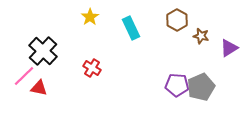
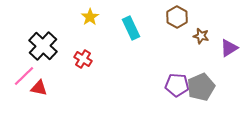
brown hexagon: moved 3 px up
black cross: moved 5 px up
red cross: moved 9 px left, 9 px up
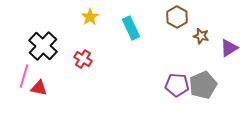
pink line: rotated 30 degrees counterclockwise
gray pentagon: moved 2 px right, 2 px up
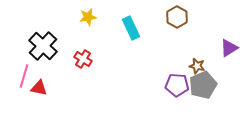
yellow star: moved 2 px left; rotated 24 degrees clockwise
brown star: moved 4 px left, 30 px down
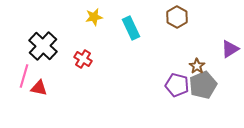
yellow star: moved 6 px right
purple triangle: moved 1 px right, 1 px down
brown star: rotated 21 degrees clockwise
purple pentagon: rotated 10 degrees clockwise
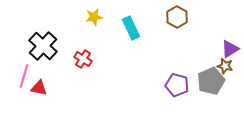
brown star: moved 28 px right; rotated 21 degrees counterclockwise
gray pentagon: moved 8 px right, 4 px up
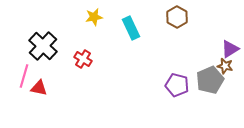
gray pentagon: moved 1 px left, 1 px up
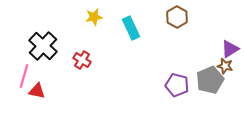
red cross: moved 1 px left, 1 px down
red triangle: moved 2 px left, 3 px down
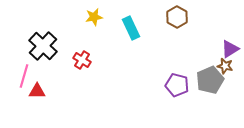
red triangle: rotated 12 degrees counterclockwise
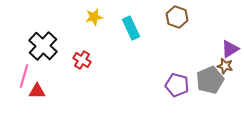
brown hexagon: rotated 10 degrees counterclockwise
